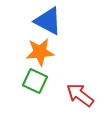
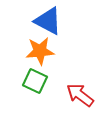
orange star: moved 1 px up
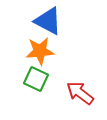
green square: moved 1 px right, 2 px up
red arrow: moved 2 px up
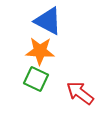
orange star: rotated 8 degrees clockwise
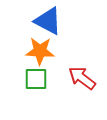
green square: rotated 25 degrees counterclockwise
red arrow: moved 2 px right, 15 px up
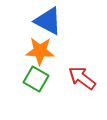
green square: rotated 30 degrees clockwise
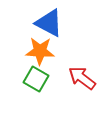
blue triangle: moved 1 px right, 2 px down
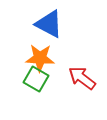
blue triangle: moved 1 px down
orange star: moved 7 px down
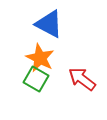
orange star: rotated 24 degrees clockwise
red arrow: moved 1 px down
